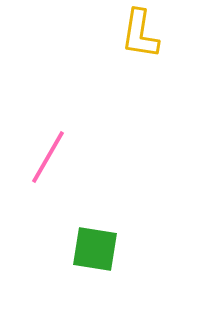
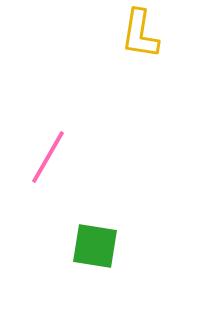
green square: moved 3 px up
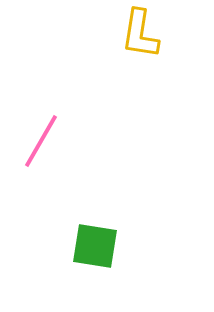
pink line: moved 7 px left, 16 px up
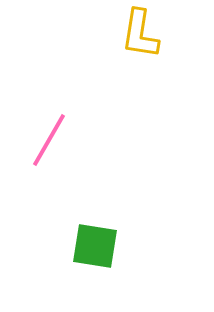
pink line: moved 8 px right, 1 px up
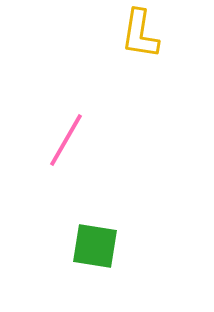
pink line: moved 17 px right
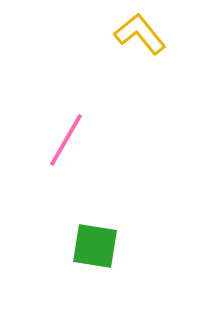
yellow L-shape: rotated 132 degrees clockwise
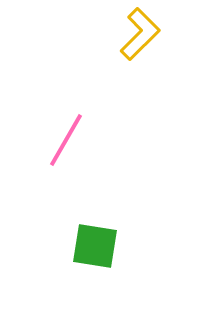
yellow L-shape: rotated 84 degrees clockwise
